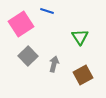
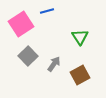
blue line: rotated 32 degrees counterclockwise
gray arrow: rotated 21 degrees clockwise
brown square: moved 3 px left
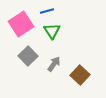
green triangle: moved 28 px left, 6 px up
brown square: rotated 18 degrees counterclockwise
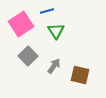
green triangle: moved 4 px right
gray arrow: moved 2 px down
brown square: rotated 30 degrees counterclockwise
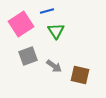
gray square: rotated 24 degrees clockwise
gray arrow: rotated 91 degrees clockwise
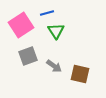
blue line: moved 2 px down
pink square: moved 1 px down
brown square: moved 1 px up
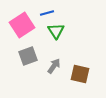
pink square: moved 1 px right
gray arrow: rotated 91 degrees counterclockwise
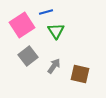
blue line: moved 1 px left, 1 px up
gray square: rotated 18 degrees counterclockwise
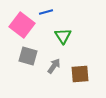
pink square: rotated 20 degrees counterclockwise
green triangle: moved 7 px right, 5 px down
gray square: rotated 36 degrees counterclockwise
brown square: rotated 18 degrees counterclockwise
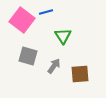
pink square: moved 5 px up
